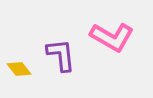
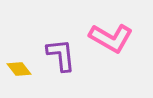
pink L-shape: moved 1 px left, 1 px down
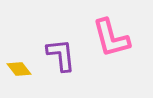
pink L-shape: rotated 45 degrees clockwise
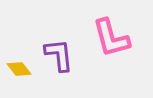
purple L-shape: moved 2 px left
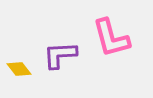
purple L-shape: moved 1 px right; rotated 87 degrees counterclockwise
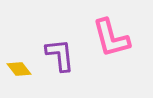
purple L-shape: rotated 87 degrees clockwise
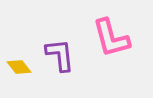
yellow diamond: moved 2 px up
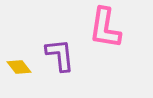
pink L-shape: moved 6 px left, 10 px up; rotated 24 degrees clockwise
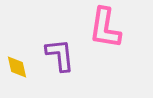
yellow diamond: moved 2 px left; rotated 25 degrees clockwise
